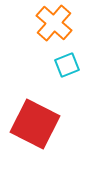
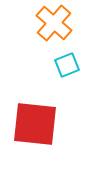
red square: rotated 21 degrees counterclockwise
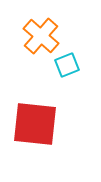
orange cross: moved 13 px left, 13 px down
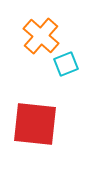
cyan square: moved 1 px left, 1 px up
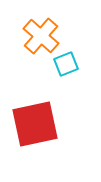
red square: rotated 18 degrees counterclockwise
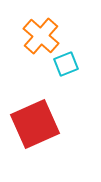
red square: rotated 12 degrees counterclockwise
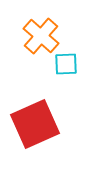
cyan square: rotated 20 degrees clockwise
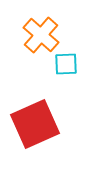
orange cross: moved 1 px up
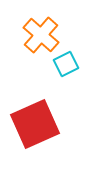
cyan square: rotated 25 degrees counterclockwise
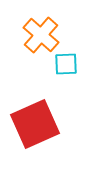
cyan square: rotated 25 degrees clockwise
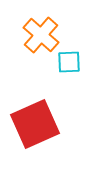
cyan square: moved 3 px right, 2 px up
